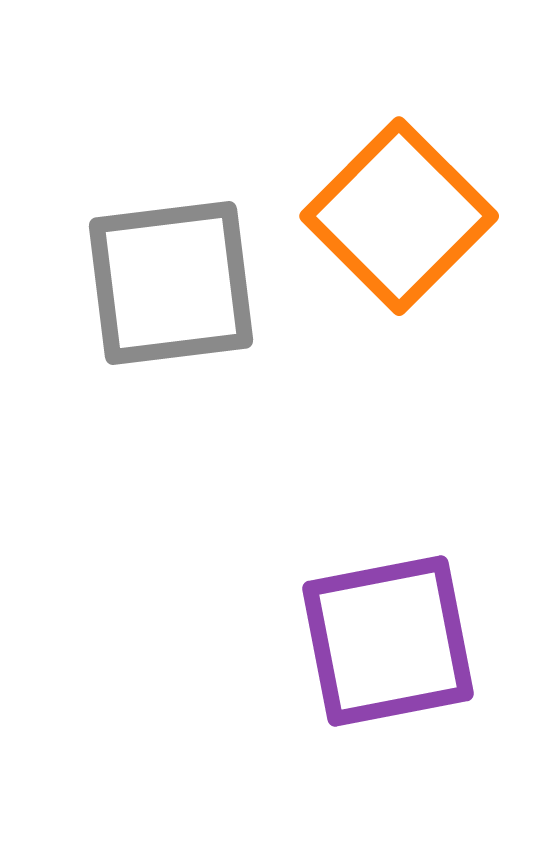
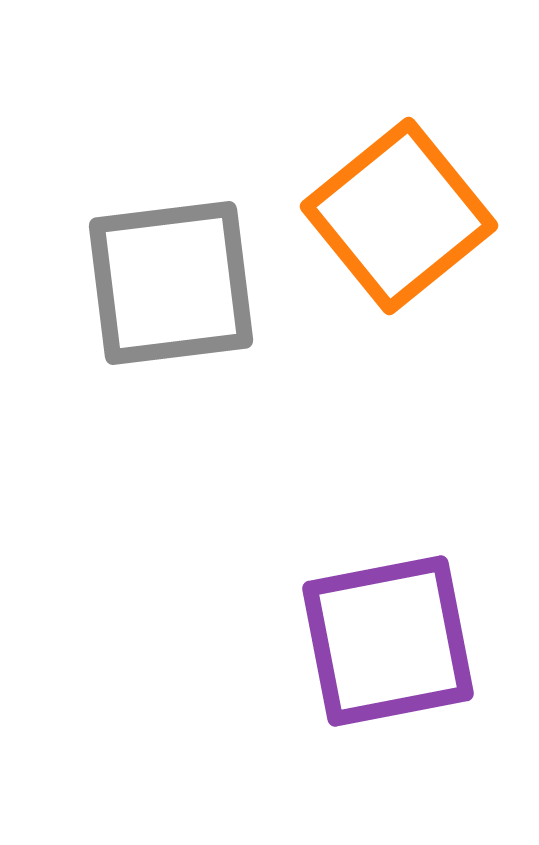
orange square: rotated 6 degrees clockwise
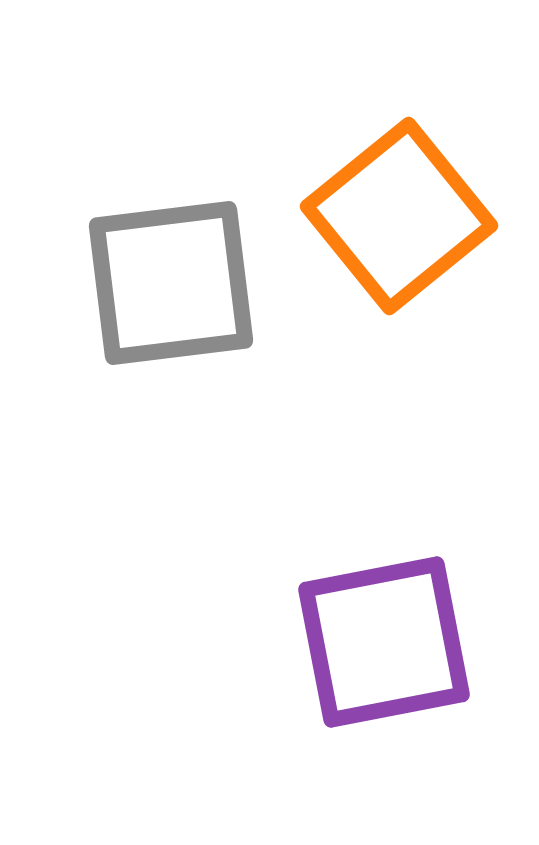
purple square: moved 4 px left, 1 px down
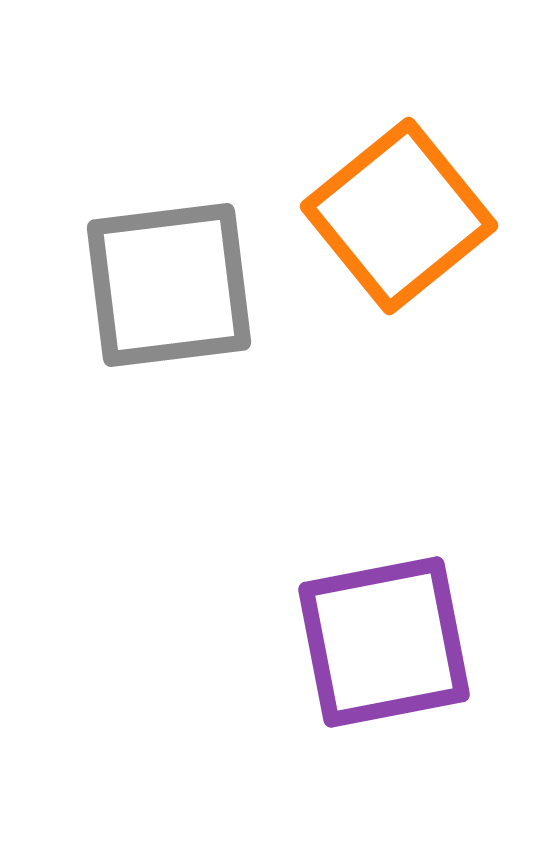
gray square: moved 2 px left, 2 px down
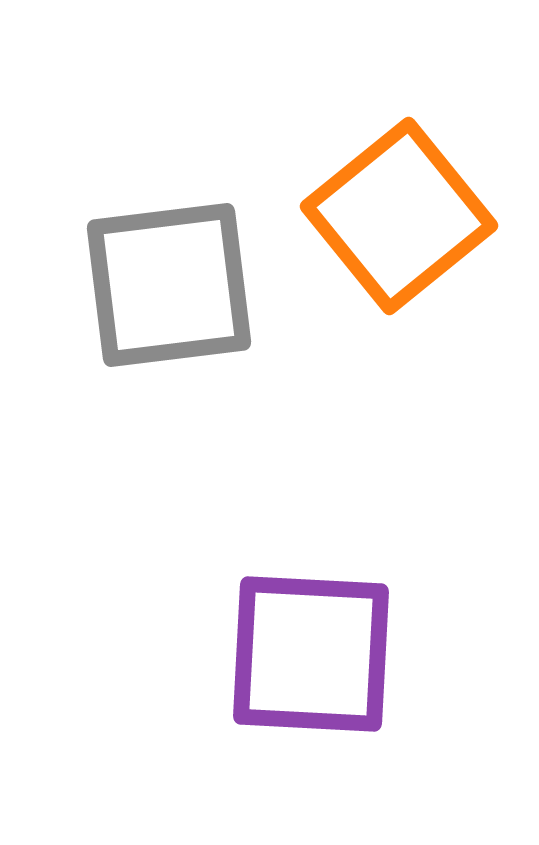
purple square: moved 73 px left, 12 px down; rotated 14 degrees clockwise
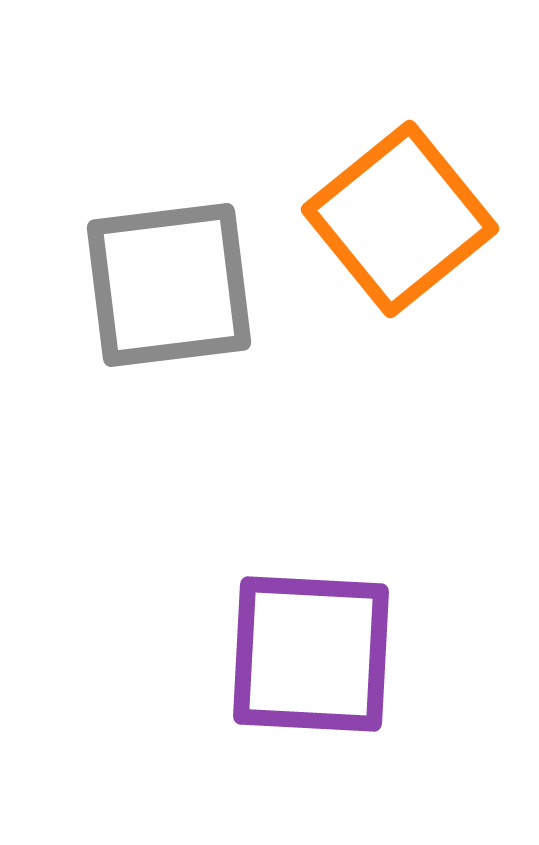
orange square: moved 1 px right, 3 px down
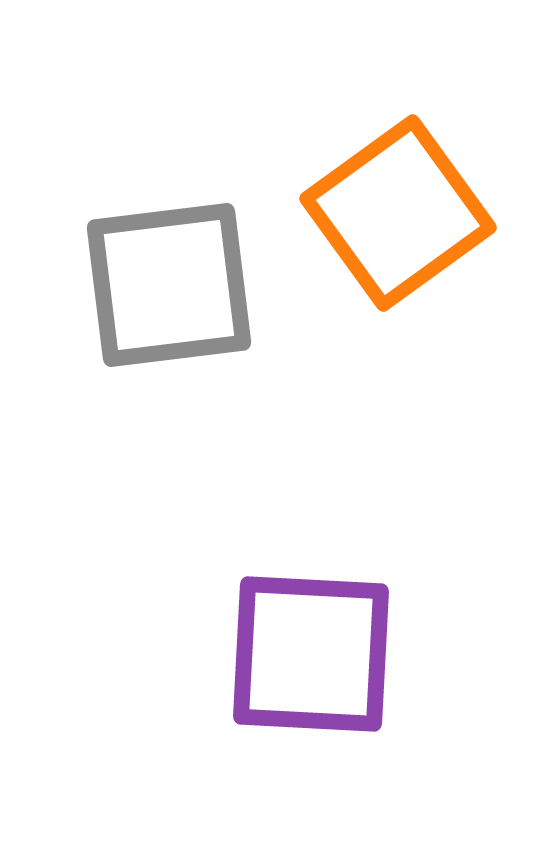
orange square: moved 2 px left, 6 px up; rotated 3 degrees clockwise
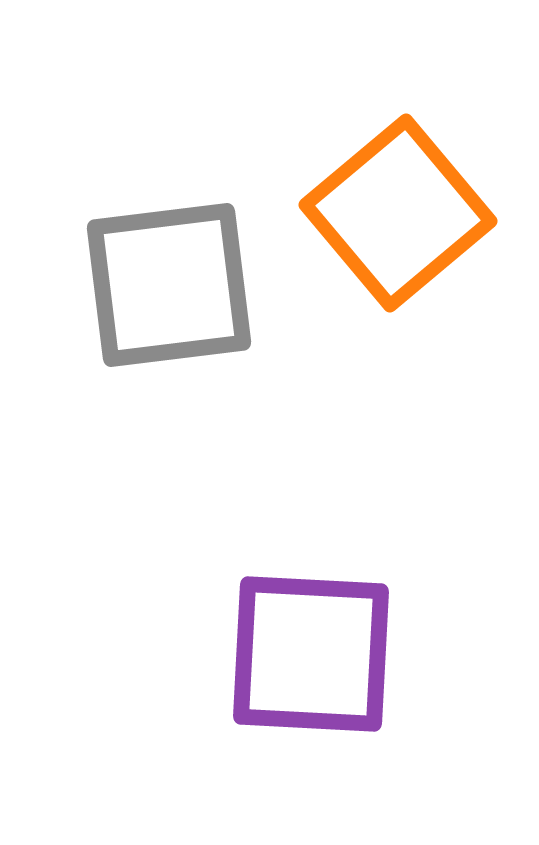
orange square: rotated 4 degrees counterclockwise
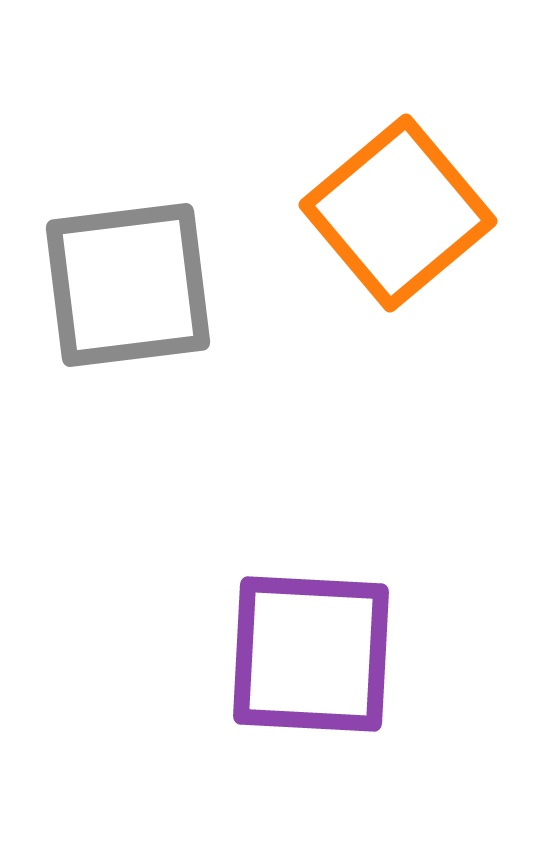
gray square: moved 41 px left
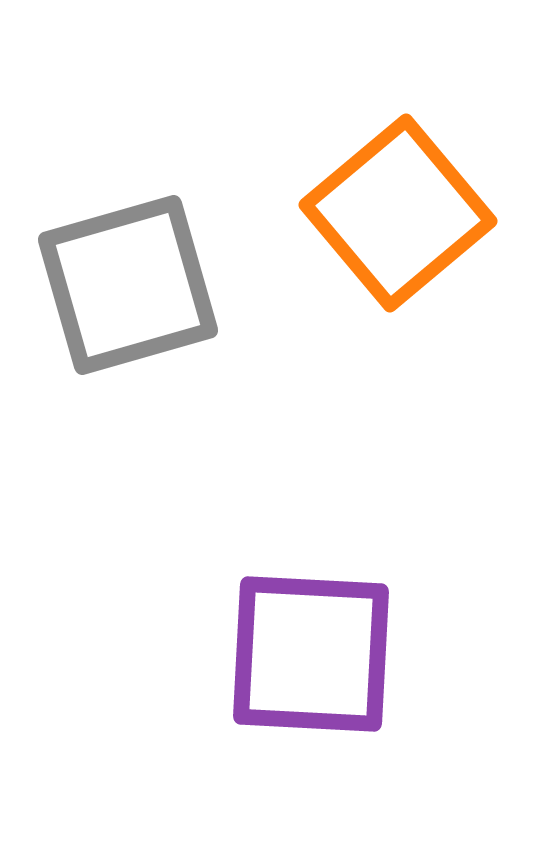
gray square: rotated 9 degrees counterclockwise
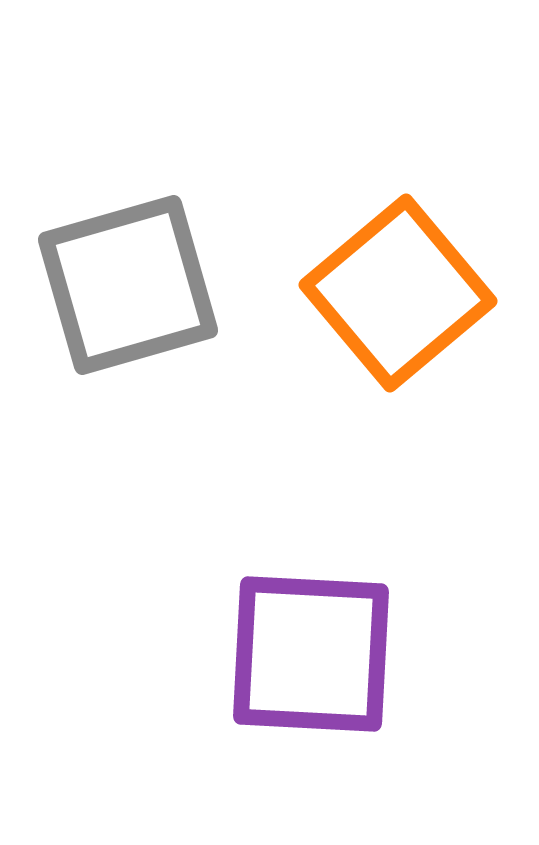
orange square: moved 80 px down
